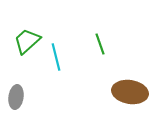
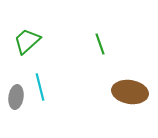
cyan line: moved 16 px left, 30 px down
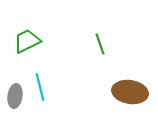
green trapezoid: rotated 16 degrees clockwise
gray ellipse: moved 1 px left, 1 px up
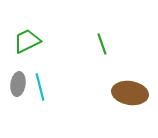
green line: moved 2 px right
brown ellipse: moved 1 px down
gray ellipse: moved 3 px right, 12 px up
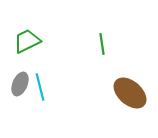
green line: rotated 10 degrees clockwise
gray ellipse: moved 2 px right; rotated 15 degrees clockwise
brown ellipse: rotated 32 degrees clockwise
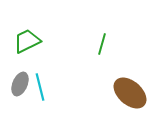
green line: rotated 25 degrees clockwise
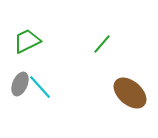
green line: rotated 25 degrees clockwise
cyan line: rotated 28 degrees counterclockwise
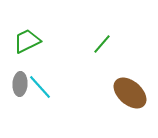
gray ellipse: rotated 20 degrees counterclockwise
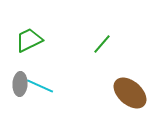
green trapezoid: moved 2 px right, 1 px up
cyan line: moved 1 px up; rotated 24 degrees counterclockwise
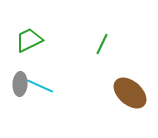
green line: rotated 15 degrees counterclockwise
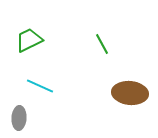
green line: rotated 55 degrees counterclockwise
gray ellipse: moved 1 px left, 34 px down
brown ellipse: rotated 36 degrees counterclockwise
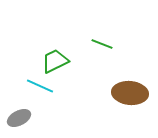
green trapezoid: moved 26 px right, 21 px down
green line: rotated 40 degrees counterclockwise
gray ellipse: rotated 60 degrees clockwise
